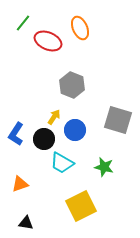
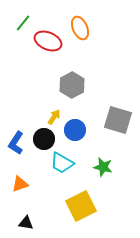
gray hexagon: rotated 10 degrees clockwise
blue L-shape: moved 9 px down
green star: moved 1 px left
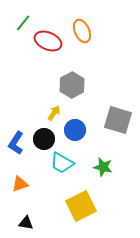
orange ellipse: moved 2 px right, 3 px down
yellow arrow: moved 4 px up
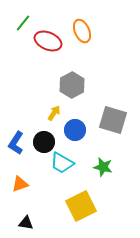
gray square: moved 5 px left
black circle: moved 3 px down
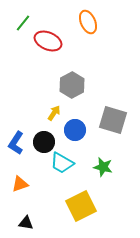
orange ellipse: moved 6 px right, 9 px up
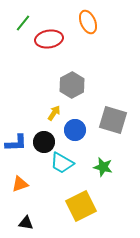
red ellipse: moved 1 px right, 2 px up; rotated 32 degrees counterclockwise
blue L-shape: rotated 125 degrees counterclockwise
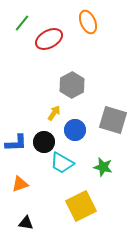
green line: moved 1 px left
red ellipse: rotated 20 degrees counterclockwise
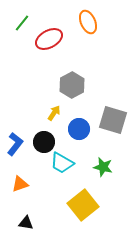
blue circle: moved 4 px right, 1 px up
blue L-shape: moved 1 px left, 1 px down; rotated 50 degrees counterclockwise
yellow square: moved 2 px right, 1 px up; rotated 12 degrees counterclockwise
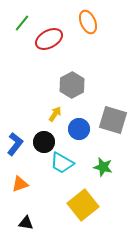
yellow arrow: moved 1 px right, 1 px down
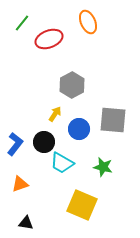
red ellipse: rotated 8 degrees clockwise
gray square: rotated 12 degrees counterclockwise
yellow square: moved 1 px left; rotated 28 degrees counterclockwise
